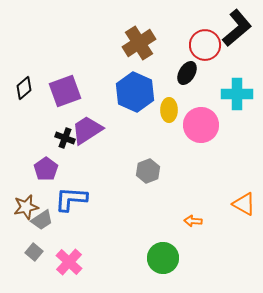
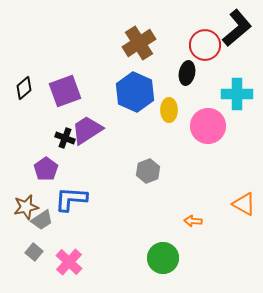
black ellipse: rotated 20 degrees counterclockwise
pink circle: moved 7 px right, 1 px down
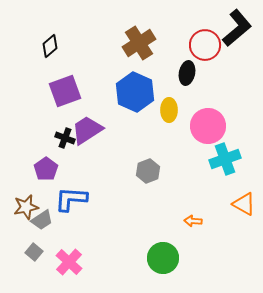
black diamond: moved 26 px right, 42 px up
cyan cross: moved 12 px left, 65 px down; rotated 20 degrees counterclockwise
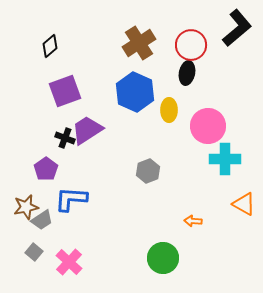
red circle: moved 14 px left
cyan cross: rotated 20 degrees clockwise
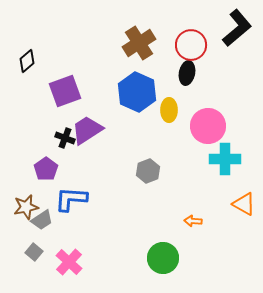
black diamond: moved 23 px left, 15 px down
blue hexagon: moved 2 px right
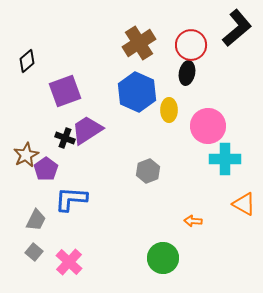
brown star: moved 52 px up; rotated 15 degrees counterclockwise
gray trapezoid: moved 6 px left; rotated 30 degrees counterclockwise
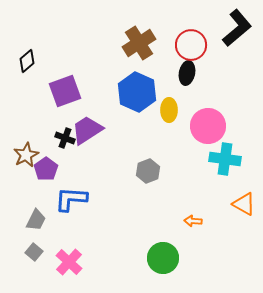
cyan cross: rotated 8 degrees clockwise
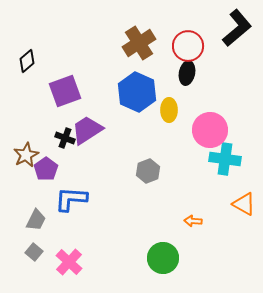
red circle: moved 3 px left, 1 px down
pink circle: moved 2 px right, 4 px down
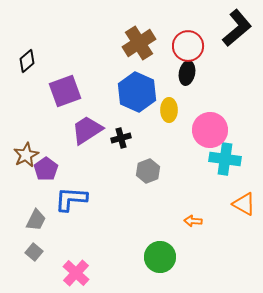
black cross: moved 56 px right; rotated 36 degrees counterclockwise
green circle: moved 3 px left, 1 px up
pink cross: moved 7 px right, 11 px down
